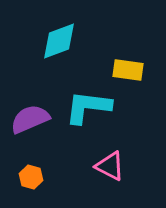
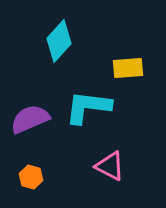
cyan diamond: rotated 27 degrees counterclockwise
yellow rectangle: moved 2 px up; rotated 12 degrees counterclockwise
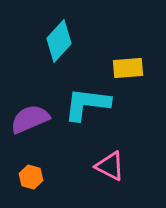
cyan L-shape: moved 1 px left, 3 px up
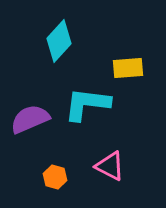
orange hexagon: moved 24 px right
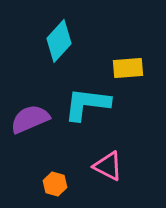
pink triangle: moved 2 px left
orange hexagon: moved 7 px down
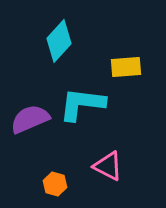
yellow rectangle: moved 2 px left, 1 px up
cyan L-shape: moved 5 px left
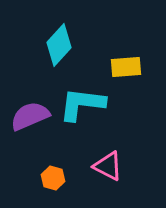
cyan diamond: moved 4 px down
purple semicircle: moved 3 px up
orange hexagon: moved 2 px left, 6 px up
